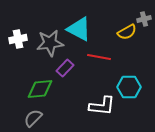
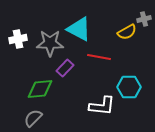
gray star: rotated 8 degrees clockwise
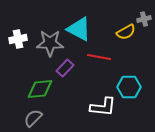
yellow semicircle: moved 1 px left
white L-shape: moved 1 px right, 1 px down
